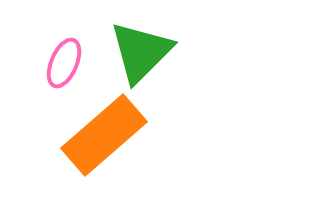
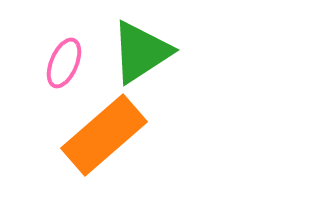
green triangle: rotated 12 degrees clockwise
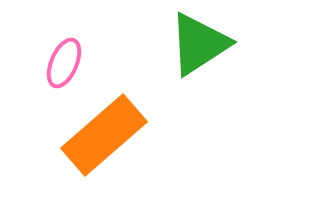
green triangle: moved 58 px right, 8 px up
